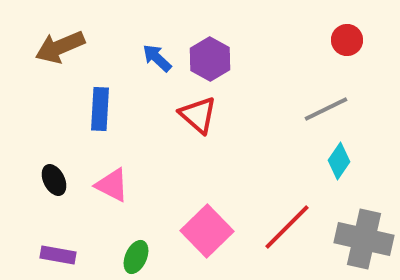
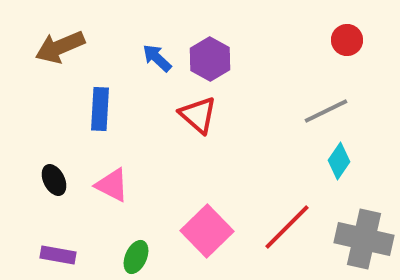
gray line: moved 2 px down
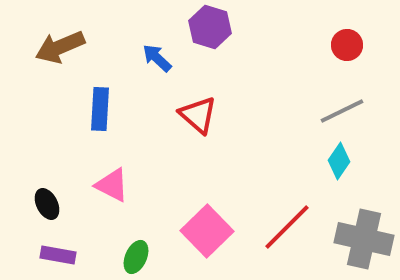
red circle: moved 5 px down
purple hexagon: moved 32 px up; rotated 12 degrees counterclockwise
gray line: moved 16 px right
black ellipse: moved 7 px left, 24 px down
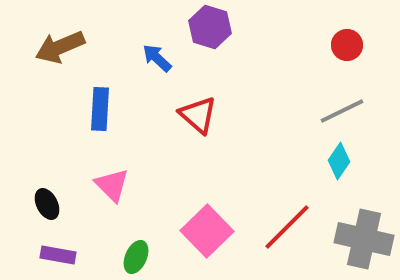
pink triangle: rotated 18 degrees clockwise
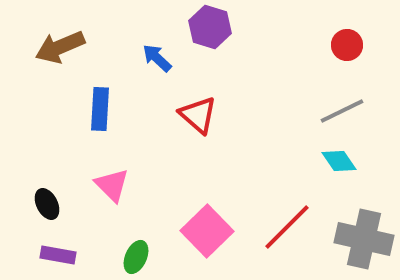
cyan diamond: rotated 69 degrees counterclockwise
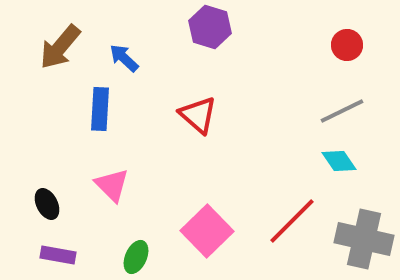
brown arrow: rotated 27 degrees counterclockwise
blue arrow: moved 33 px left
red line: moved 5 px right, 6 px up
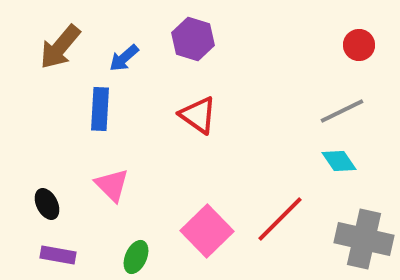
purple hexagon: moved 17 px left, 12 px down
red circle: moved 12 px right
blue arrow: rotated 84 degrees counterclockwise
red triangle: rotated 6 degrees counterclockwise
red line: moved 12 px left, 2 px up
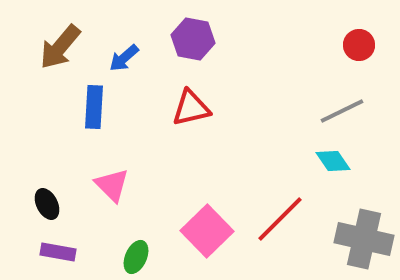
purple hexagon: rotated 6 degrees counterclockwise
blue rectangle: moved 6 px left, 2 px up
red triangle: moved 7 px left, 7 px up; rotated 48 degrees counterclockwise
cyan diamond: moved 6 px left
purple rectangle: moved 3 px up
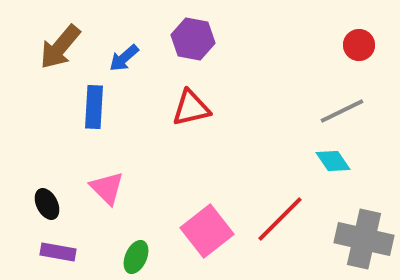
pink triangle: moved 5 px left, 3 px down
pink square: rotated 6 degrees clockwise
